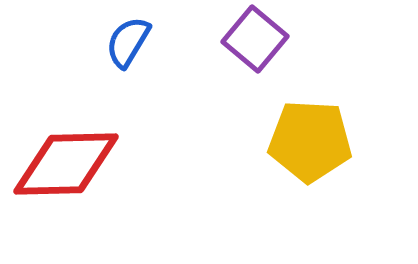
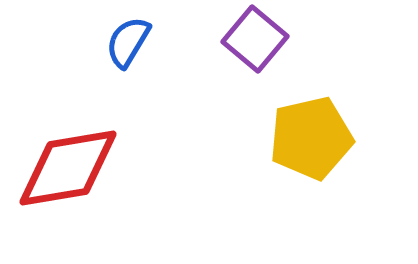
yellow pentagon: moved 1 px right, 3 px up; rotated 16 degrees counterclockwise
red diamond: moved 2 px right, 4 px down; rotated 8 degrees counterclockwise
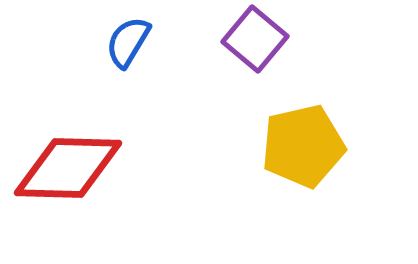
yellow pentagon: moved 8 px left, 8 px down
red diamond: rotated 11 degrees clockwise
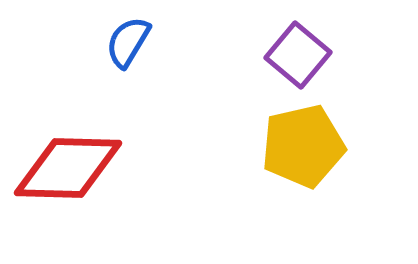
purple square: moved 43 px right, 16 px down
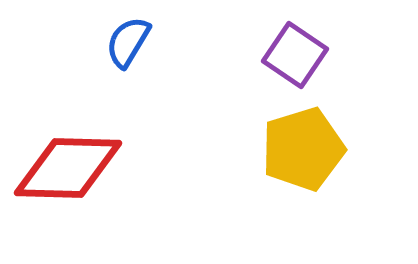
purple square: moved 3 px left; rotated 6 degrees counterclockwise
yellow pentagon: moved 3 px down; rotated 4 degrees counterclockwise
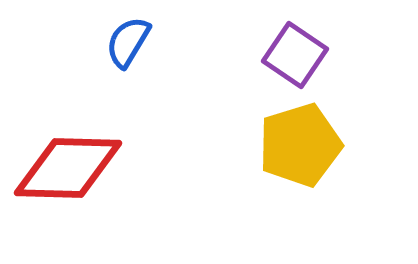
yellow pentagon: moved 3 px left, 4 px up
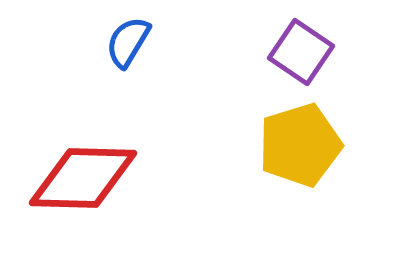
purple square: moved 6 px right, 3 px up
red diamond: moved 15 px right, 10 px down
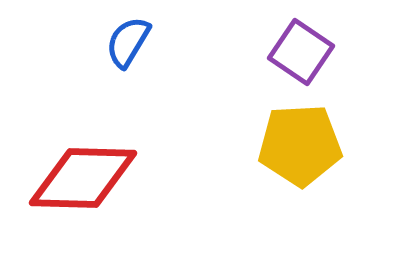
yellow pentagon: rotated 14 degrees clockwise
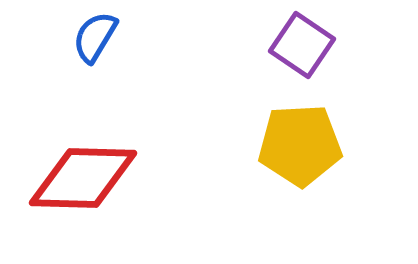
blue semicircle: moved 33 px left, 5 px up
purple square: moved 1 px right, 7 px up
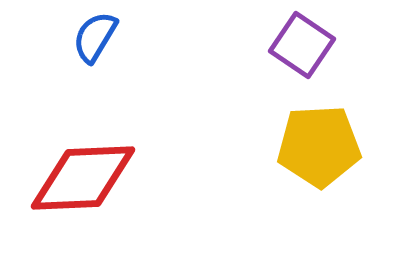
yellow pentagon: moved 19 px right, 1 px down
red diamond: rotated 4 degrees counterclockwise
